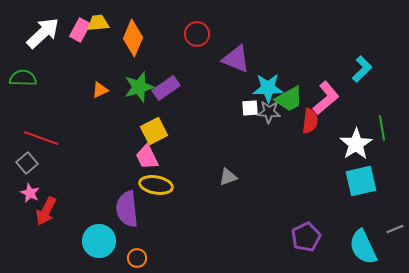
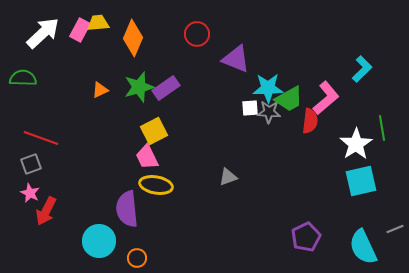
gray square: moved 4 px right, 1 px down; rotated 20 degrees clockwise
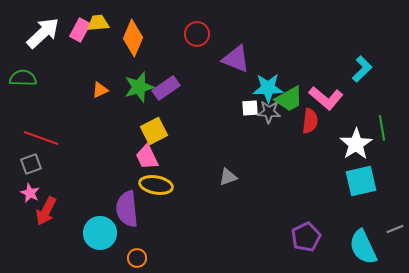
pink L-shape: rotated 80 degrees clockwise
cyan circle: moved 1 px right, 8 px up
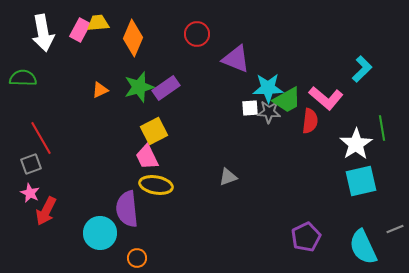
white arrow: rotated 123 degrees clockwise
green trapezoid: moved 2 px left, 1 px down
red line: rotated 40 degrees clockwise
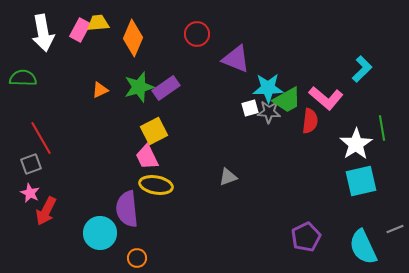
white square: rotated 12 degrees counterclockwise
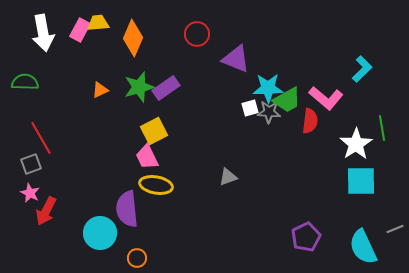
green semicircle: moved 2 px right, 4 px down
cyan square: rotated 12 degrees clockwise
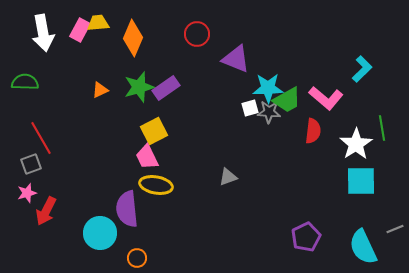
red semicircle: moved 3 px right, 10 px down
pink star: moved 3 px left; rotated 30 degrees clockwise
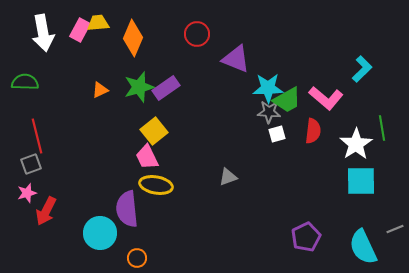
white square: moved 27 px right, 26 px down
yellow square: rotated 12 degrees counterclockwise
red line: moved 4 px left, 2 px up; rotated 16 degrees clockwise
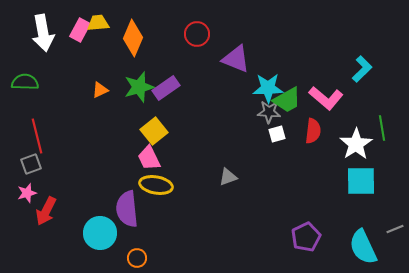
pink trapezoid: moved 2 px right, 1 px down
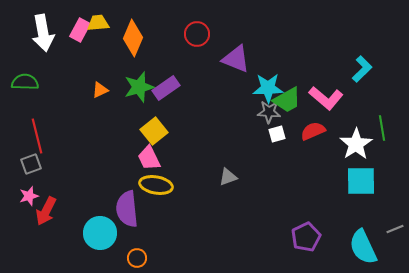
red semicircle: rotated 120 degrees counterclockwise
pink star: moved 2 px right, 3 px down
